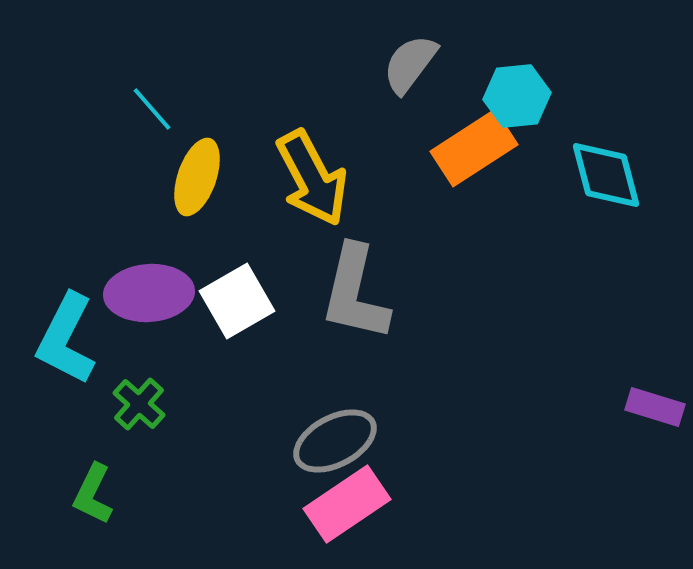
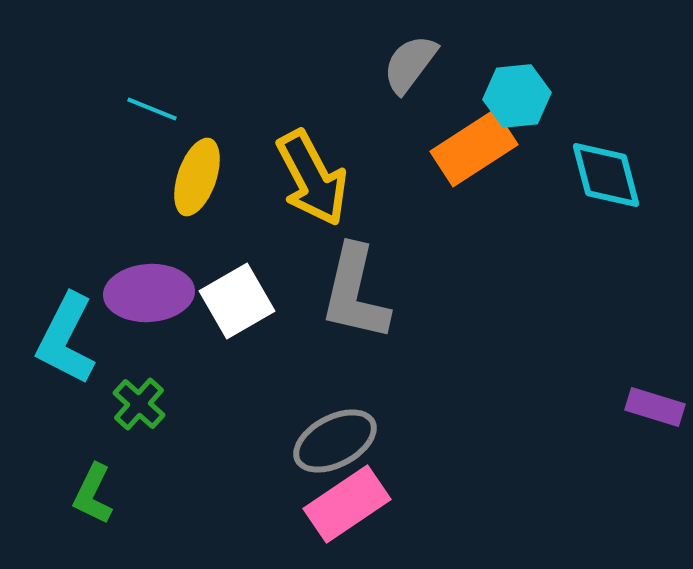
cyan line: rotated 27 degrees counterclockwise
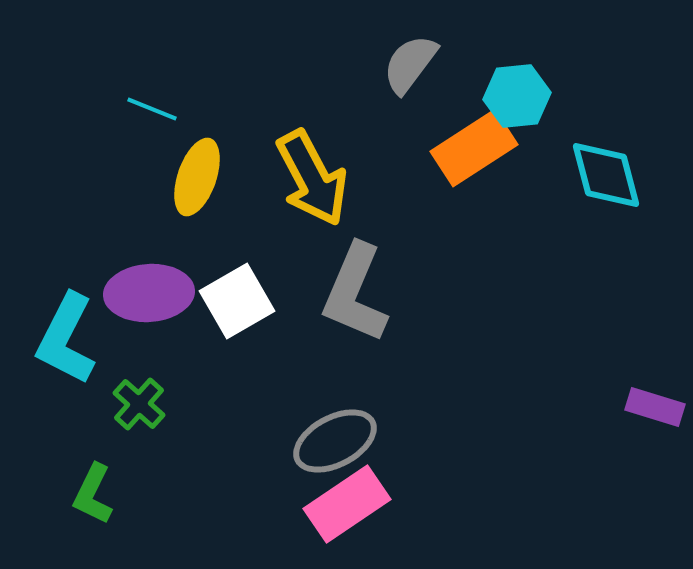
gray L-shape: rotated 10 degrees clockwise
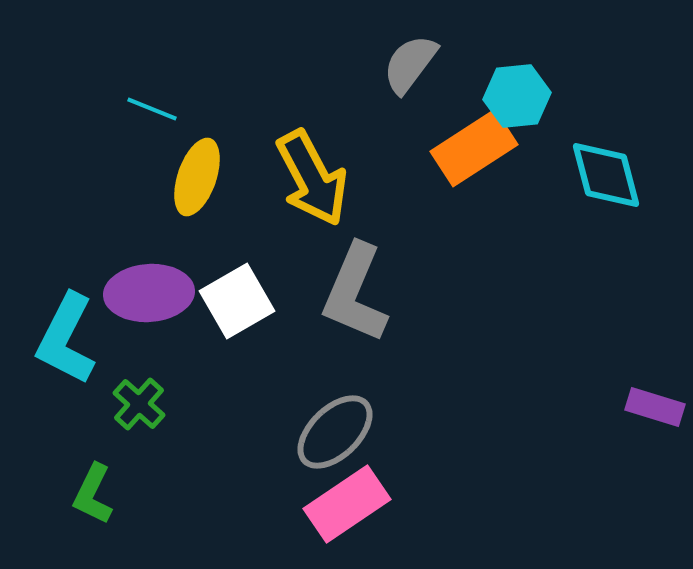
gray ellipse: moved 9 px up; rotated 16 degrees counterclockwise
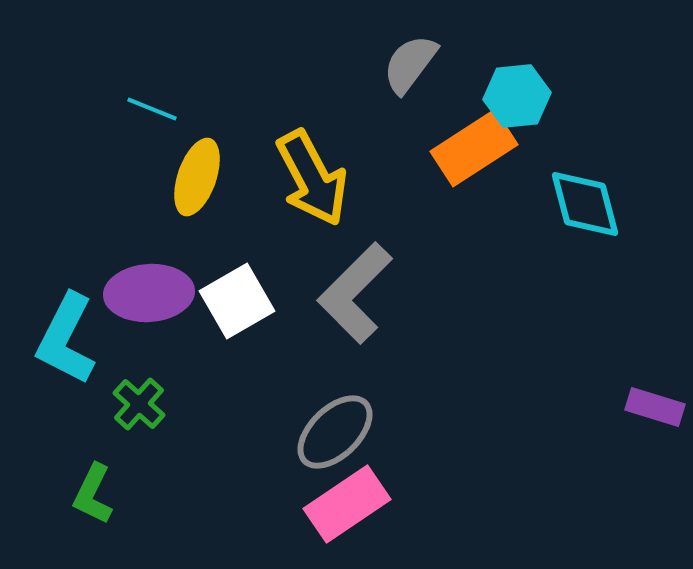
cyan diamond: moved 21 px left, 29 px down
gray L-shape: rotated 22 degrees clockwise
